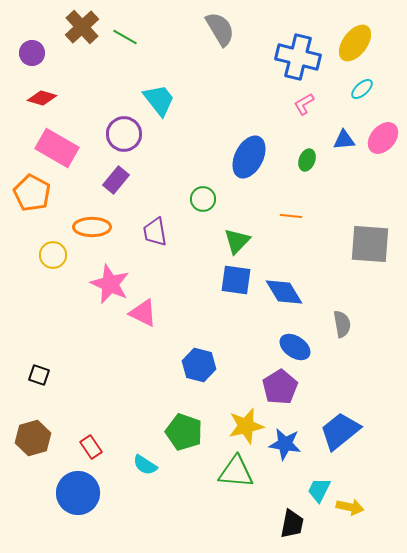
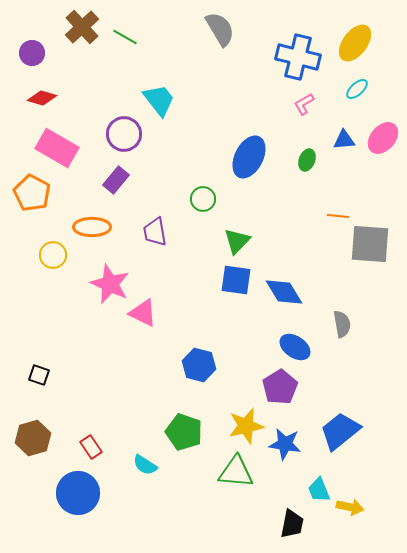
cyan ellipse at (362, 89): moved 5 px left
orange line at (291, 216): moved 47 px right
cyan trapezoid at (319, 490): rotated 48 degrees counterclockwise
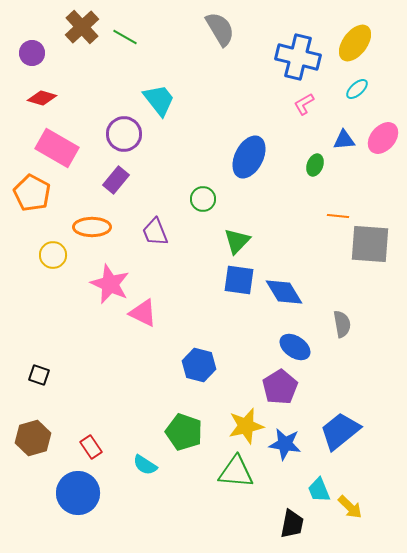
green ellipse at (307, 160): moved 8 px right, 5 px down
purple trapezoid at (155, 232): rotated 12 degrees counterclockwise
blue square at (236, 280): moved 3 px right
yellow arrow at (350, 507): rotated 32 degrees clockwise
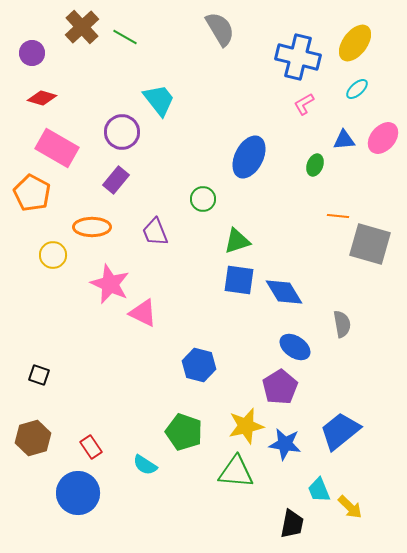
purple circle at (124, 134): moved 2 px left, 2 px up
green triangle at (237, 241): rotated 28 degrees clockwise
gray square at (370, 244): rotated 12 degrees clockwise
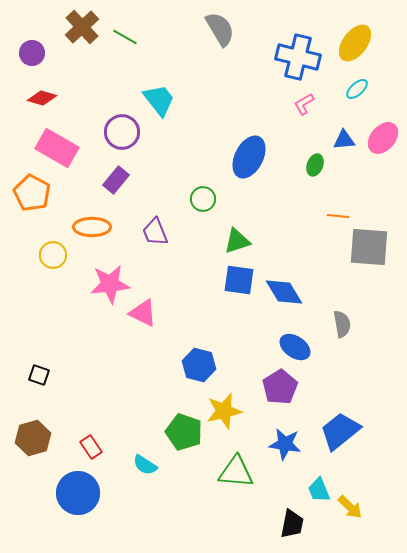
gray square at (370, 244): moved 1 px left, 3 px down; rotated 12 degrees counterclockwise
pink star at (110, 284): rotated 30 degrees counterclockwise
yellow star at (246, 426): moved 22 px left, 15 px up
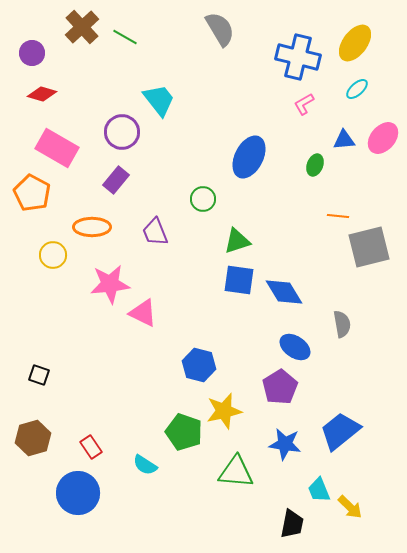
red diamond at (42, 98): moved 4 px up
gray square at (369, 247): rotated 18 degrees counterclockwise
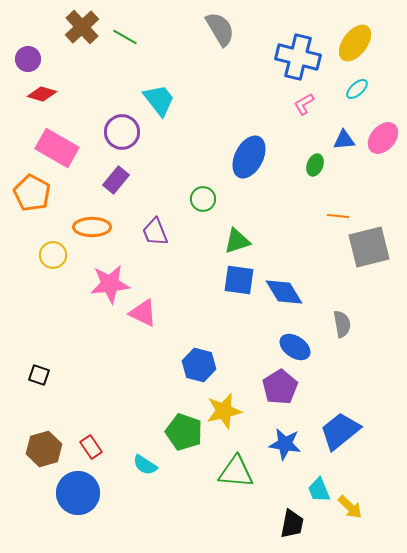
purple circle at (32, 53): moved 4 px left, 6 px down
brown hexagon at (33, 438): moved 11 px right, 11 px down
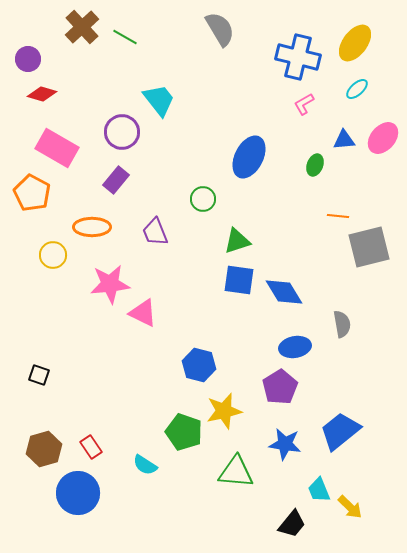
blue ellipse at (295, 347): rotated 44 degrees counterclockwise
black trapezoid at (292, 524): rotated 28 degrees clockwise
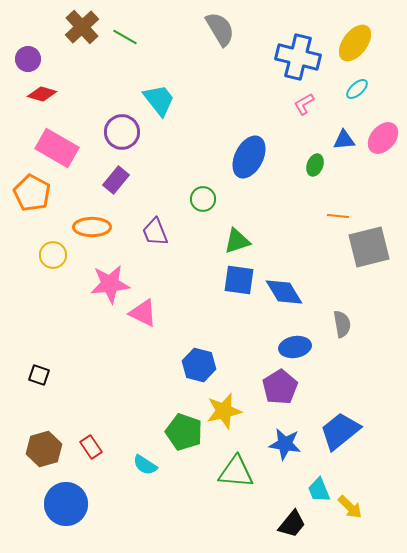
blue circle at (78, 493): moved 12 px left, 11 px down
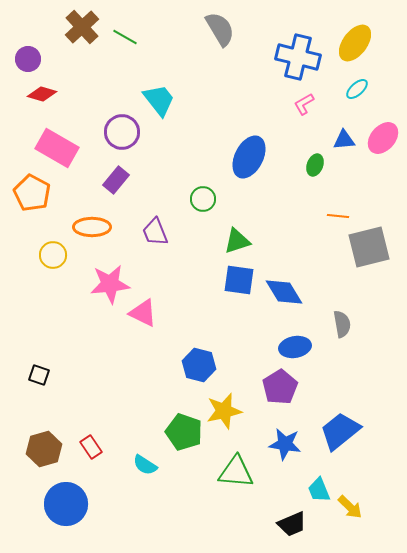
black trapezoid at (292, 524): rotated 28 degrees clockwise
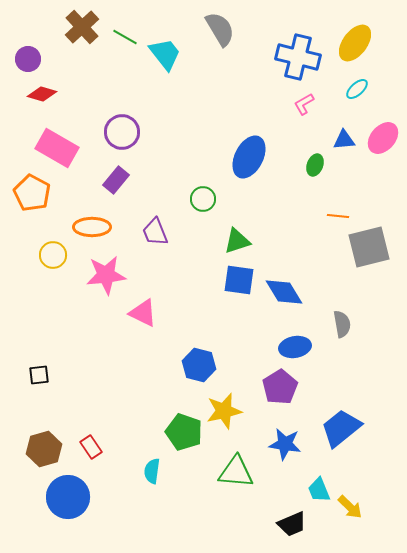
cyan trapezoid at (159, 100): moved 6 px right, 46 px up
pink star at (110, 284): moved 4 px left, 9 px up
black square at (39, 375): rotated 25 degrees counterclockwise
blue trapezoid at (340, 431): moved 1 px right, 3 px up
cyan semicircle at (145, 465): moved 7 px right, 6 px down; rotated 65 degrees clockwise
blue circle at (66, 504): moved 2 px right, 7 px up
